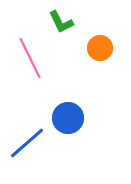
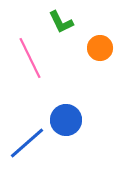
blue circle: moved 2 px left, 2 px down
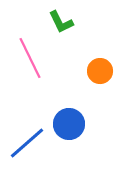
orange circle: moved 23 px down
blue circle: moved 3 px right, 4 px down
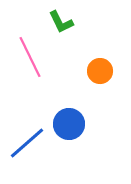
pink line: moved 1 px up
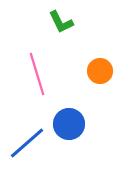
pink line: moved 7 px right, 17 px down; rotated 9 degrees clockwise
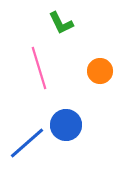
green L-shape: moved 1 px down
pink line: moved 2 px right, 6 px up
blue circle: moved 3 px left, 1 px down
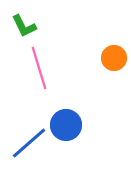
green L-shape: moved 37 px left, 3 px down
orange circle: moved 14 px right, 13 px up
blue line: moved 2 px right
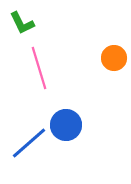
green L-shape: moved 2 px left, 3 px up
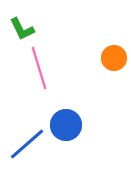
green L-shape: moved 6 px down
blue line: moved 2 px left, 1 px down
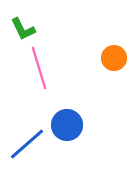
green L-shape: moved 1 px right
blue circle: moved 1 px right
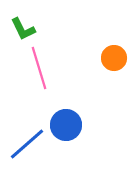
blue circle: moved 1 px left
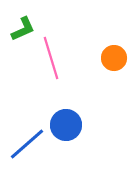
green L-shape: rotated 88 degrees counterclockwise
pink line: moved 12 px right, 10 px up
